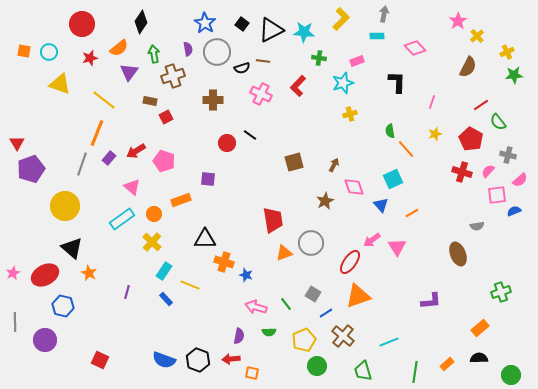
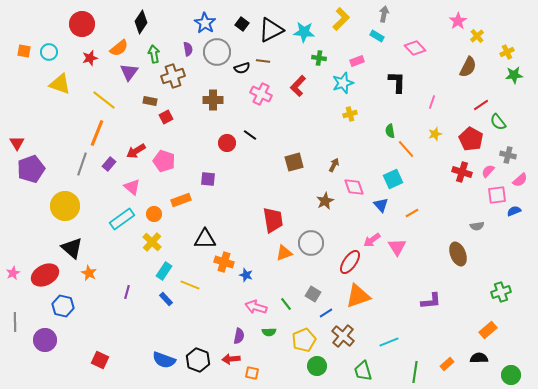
cyan rectangle at (377, 36): rotated 32 degrees clockwise
purple rectangle at (109, 158): moved 6 px down
orange rectangle at (480, 328): moved 8 px right, 2 px down
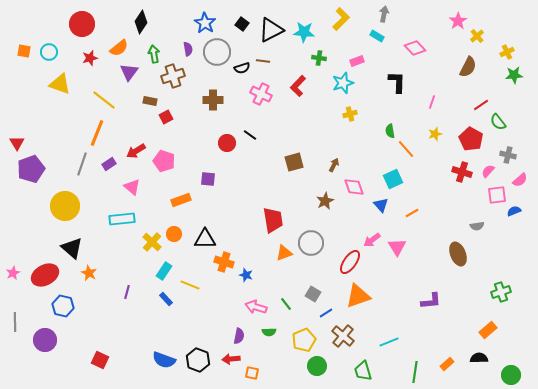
purple rectangle at (109, 164): rotated 16 degrees clockwise
orange circle at (154, 214): moved 20 px right, 20 px down
cyan rectangle at (122, 219): rotated 30 degrees clockwise
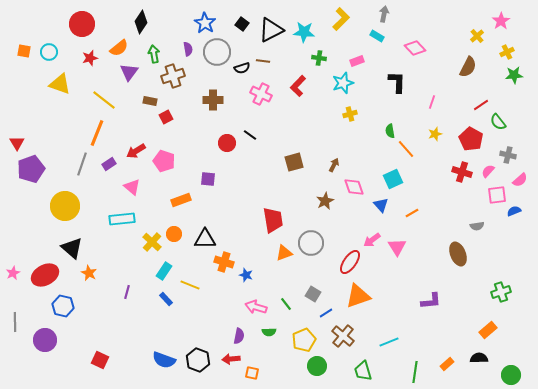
pink star at (458, 21): moved 43 px right
